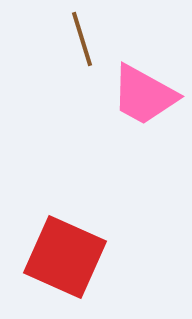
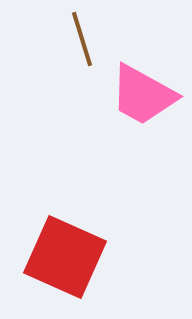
pink trapezoid: moved 1 px left
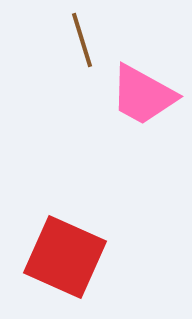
brown line: moved 1 px down
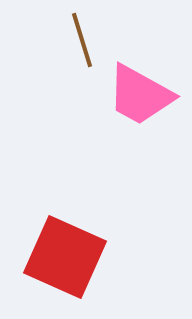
pink trapezoid: moved 3 px left
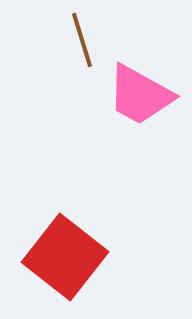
red square: rotated 14 degrees clockwise
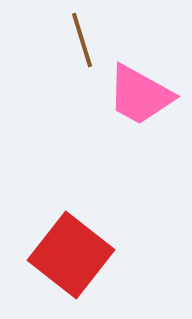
red square: moved 6 px right, 2 px up
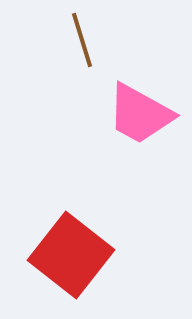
pink trapezoid: moved 19 px down
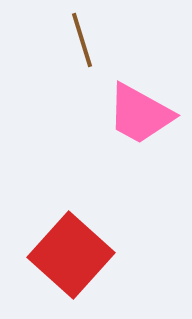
red square: rotated 4 degrees clockwise
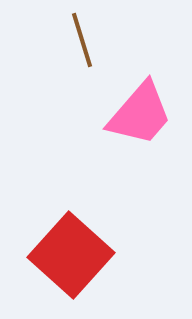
pink trapezoid: rotated 78 degrees counterclockwise
